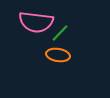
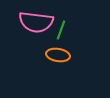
green line: moved 1 px right, 3 px up; rotated 24 degrees counterclockwise
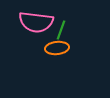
orange ellipse: moved 1 px left, 7 px up; rotated 15 degrees counterclockwise
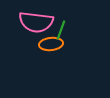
orange ellipse: moved 6 px left, 4 px up
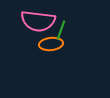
pink semicircle: moved 2 px right, 1 px up
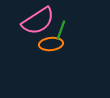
pink semicircle: rotated 40 degrees counterclockwise
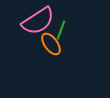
orange ellipse: rotated 60 degrees clockwise
